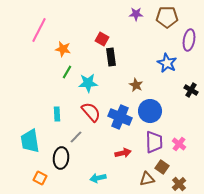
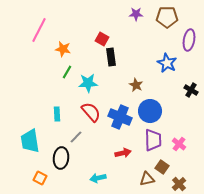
purple trapezoid: moved 1 px left, 2 px up
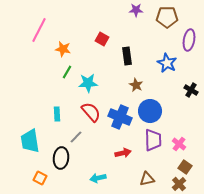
purple star: moved 4 px up
black rectangle: moved 16 px right, 1 px up
brown square: moved 23 px right
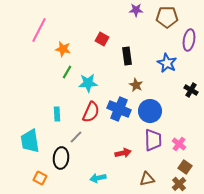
red semicircle: rotated 65 degrees clockwise
blue cross: moved 1 px left, 8 px up
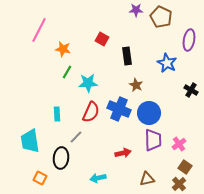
brown pentagon: moved 6 px left; rotated 25 degrees clockwise
blue circle: moved 1 px left, 2 px down
pink cross: rotated 16 degrees clockwise
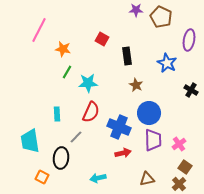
blue cross: moved 18 px down
orange square: moved 2 px right, 1 px up
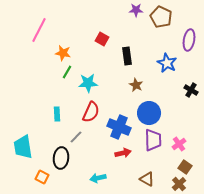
orange star: moved 4 px down
cyan trapezoid: moved 7 px left, 6 px down
brown triangle: rotated 42 degrees clockwise
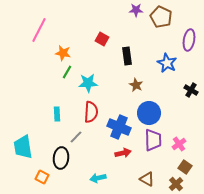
red semicircle: rotated 20 degrees counterclockwise
brown cross: moved 3 px left
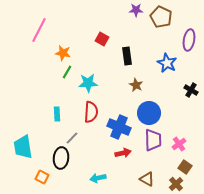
gray line: moved 4 px left, 1 px down
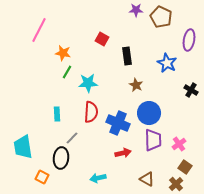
blue cross: moved 1 px left, 4 px up
